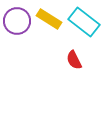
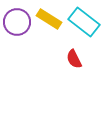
purple circle: moved 1 px down
red semicircle: moved 1 px up
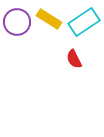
cyan rectangle: rotated 72 degrees counterclockwise
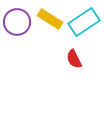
yellow rectangle: moved 1 px right
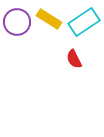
yellow rectangle: moved 1 px left
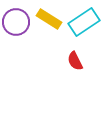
purple circle: moved 1 px left
red semicircle: moved 1 px right, 2 px down
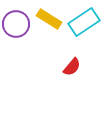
purple circle: moved 2 px down
red semicircle: moved 3 px left, 6 px down; rotated 114 degrees counterclockwise
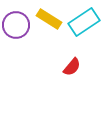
purple circle: moved 1 px down
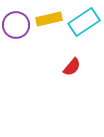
yellow rectangle: rotated 45 degrees counterclockwise
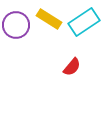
yellow rectangle: rotated 45 degrees clockwise
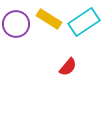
purple circle: moved 1 px up
red semicircle: moved 4 px left
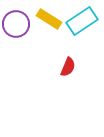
cyan rectangle: moved 2 px left, 1 px up
red semicircle: rotated 18 degrees counterclockwise
